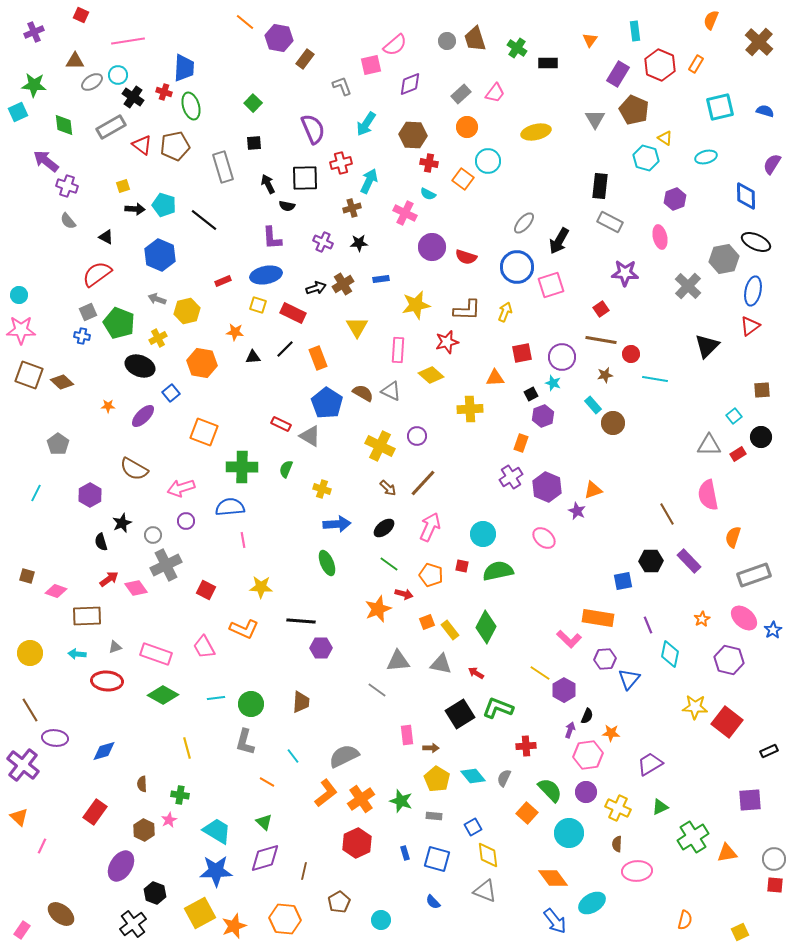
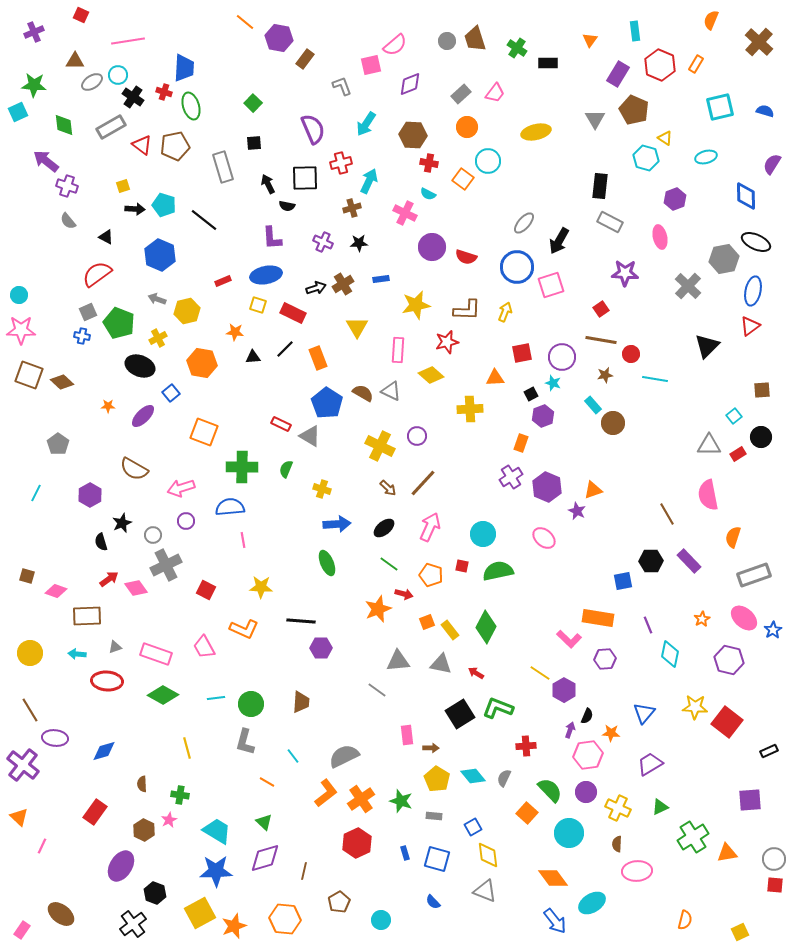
blue triangle at (629, 679): moved 15 px right, 34 px down
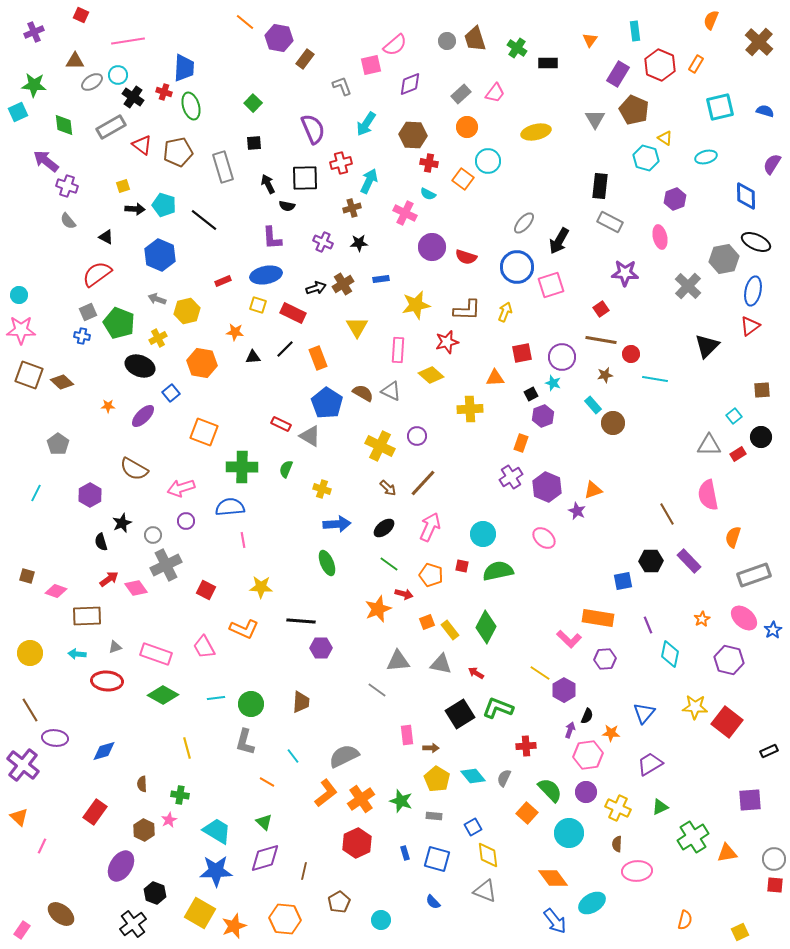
brown pentagon at (175, 146): moved 3 px right, 6 px down
yellow square at (200, 913): rotated 32 degrees counterclockwise
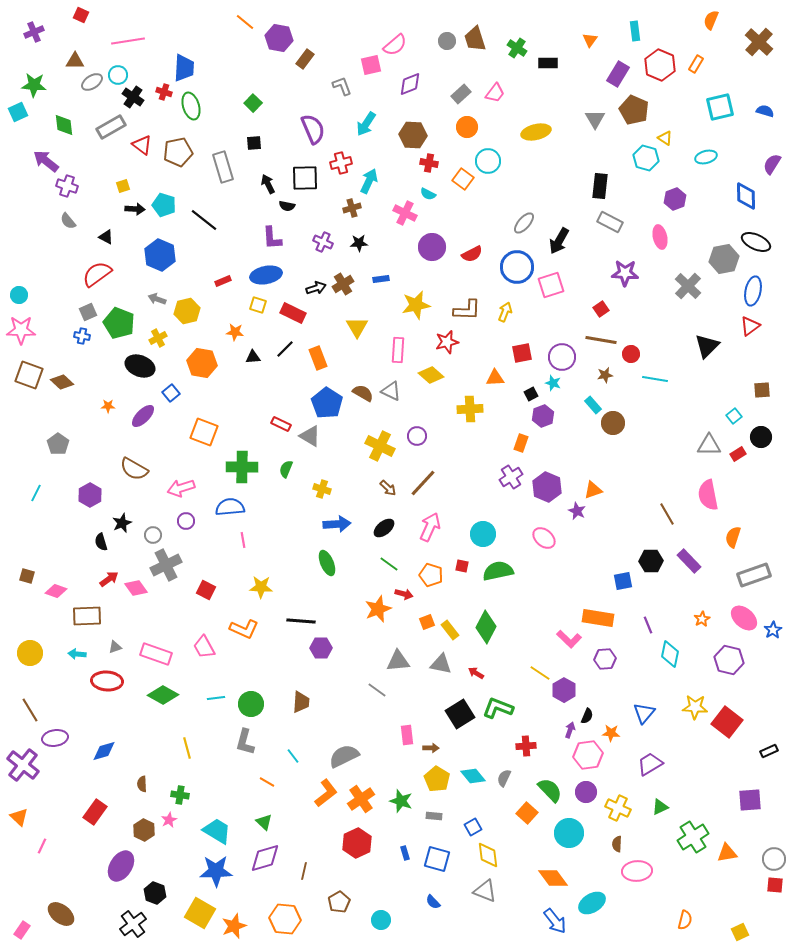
red semicircle at (466, 257): moved 6 px right, 3 px up; rotated 45 degrees counterclockwise
purple ellipse at (55, 738): rotated 15 degrees counterclockwise
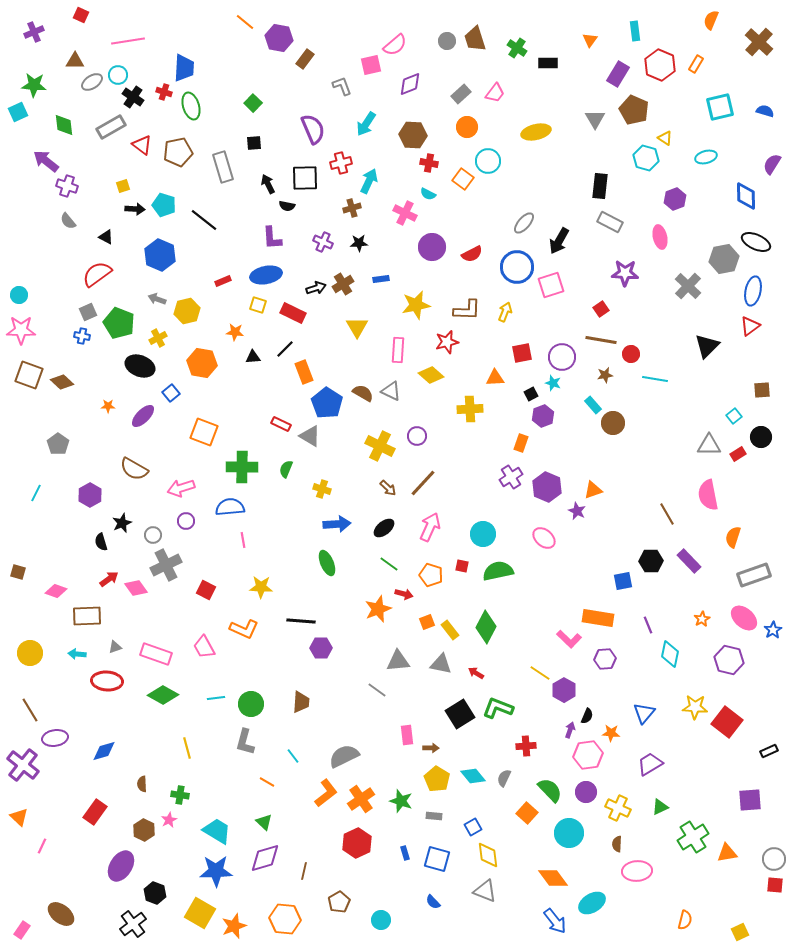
orange rectangle at (318, 358): moved 14 px left, 14 px down
brown square at (27, 576): moved 9 px left, 4 px up
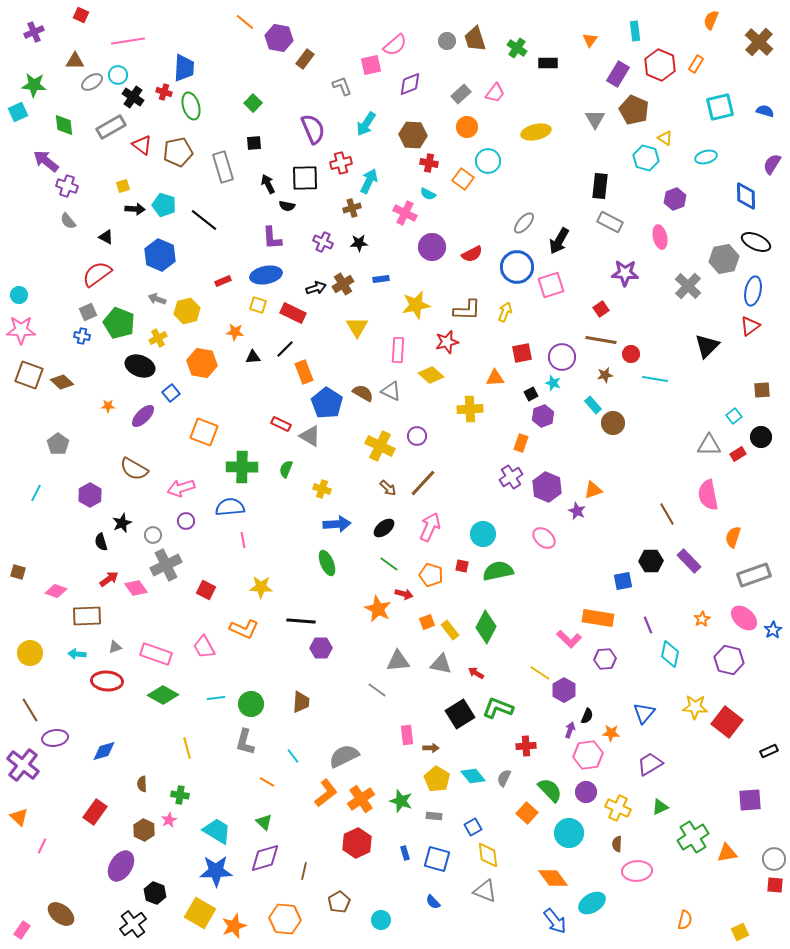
orange star at (378, 609): rotated 24 degrees counterclockwise
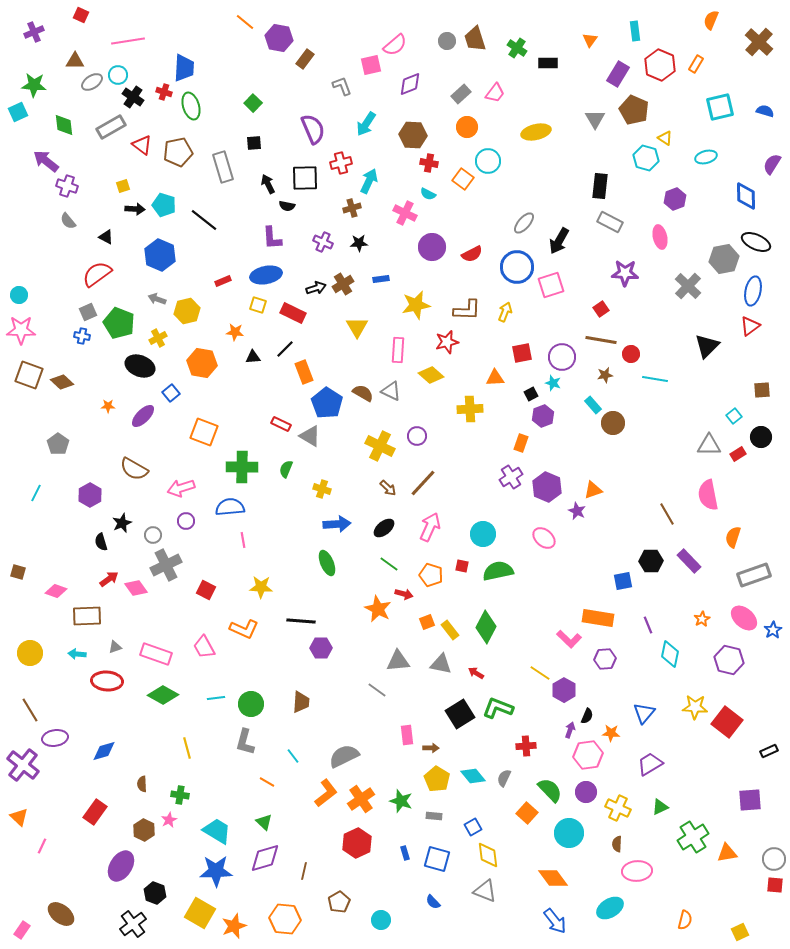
cyan ellipse at (592, 903): moved 18 px right, 5 px down
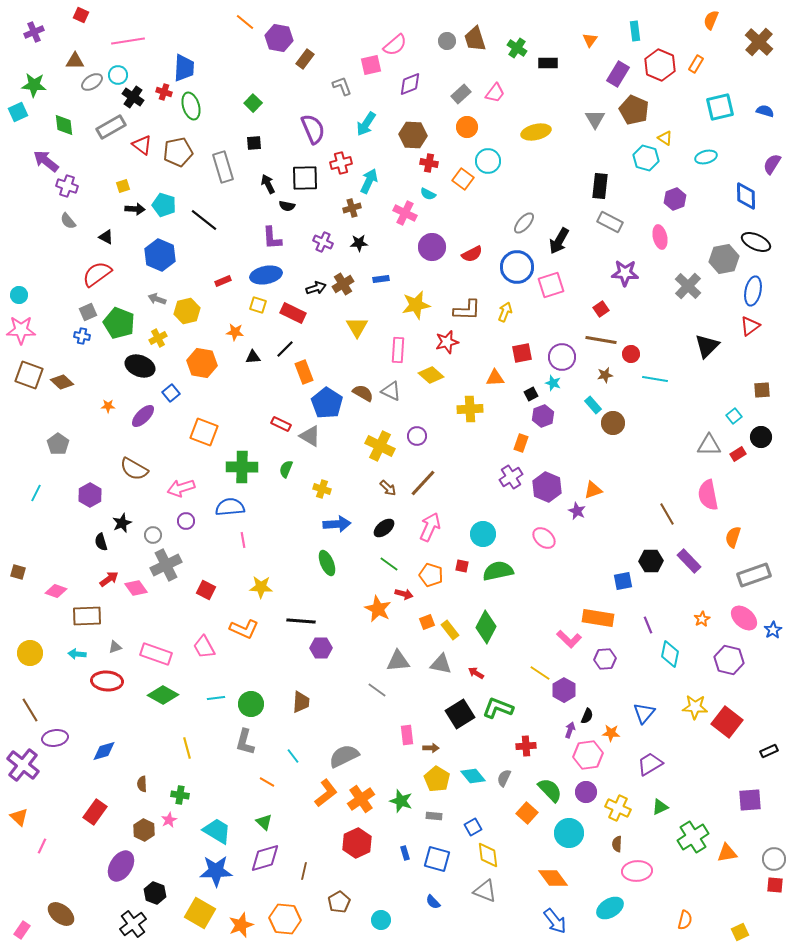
orange star at (234, 926): moved 7 px right, 1 px up
